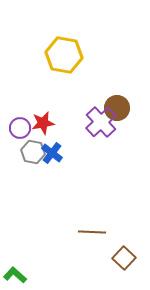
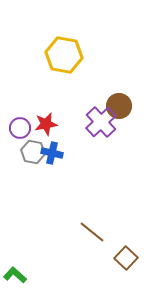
brown circle: moved 2 px right, 2 px up
red star: moved 3 px right, 1 px down
blue cross: rotated 25 degrees counterclockwise
brown line: rotated 36 degrees clockwise
brown square: moved 2 px right
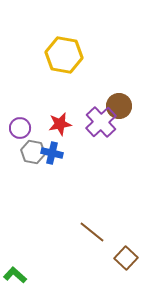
red star: moved 14 px right
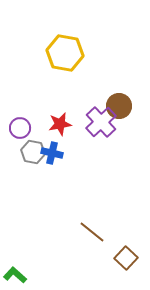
yellow hexagon: moved 1 px right, 2 px up
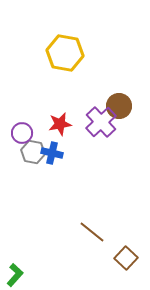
purple circle: moved 2 px right, 5 px down
green L-shape: rotated 90 degrees clockwise
